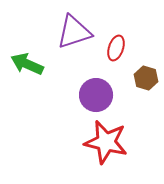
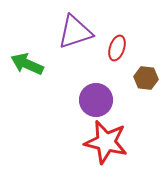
purple triangle: moved 1 px right
red ellipse: moved 1 px right
brown hexagon: rotated 10 degrees counterclockwise
purple circle: moved 5 px down
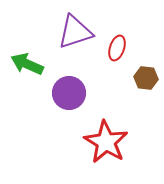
purple circle: moved 27 px left, 7 px up
red star: rotated 18 degrees clockwise
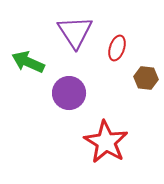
purple triangle: rotated 45 degrees counterclockwise
green arrow: moved 1 px right, 2 px up
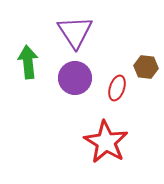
red ellipse: moved 40 px down
green arrow: rotated 60 degrees clockwise
brown hexagon: moved 11 px up
purple circle: moved 6 px right, 15 px up
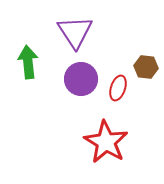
purple circle: moved 6 px right, 1 px down
red ellipse: moved 1 px right
